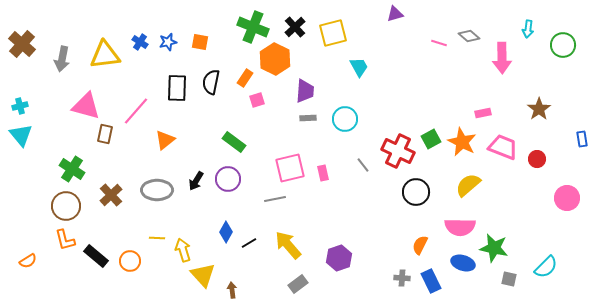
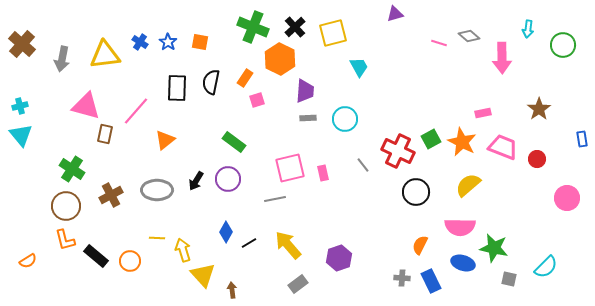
blue star at (168, 42): rotated 24 degrees counterclockwise
orange hexagon at (275, 59): moved 5 px right
brown cross at (111, 195): rotated 15 degrees clockwise
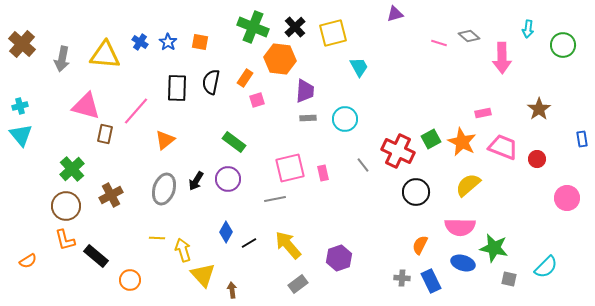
yellow triangle at (105, 55): rotated 12 degrees clockwise
orange hexagon at (280, 59): rotated 20 degrees counterclockwise
green cross at (72, 169): rotated 15 degrees clockwise
gray ellipse at (157, 190): moved 7 px right, 1 px up; rotated 72 degrees counterclockwise
orange circle at (130, 261): moved 19 px down
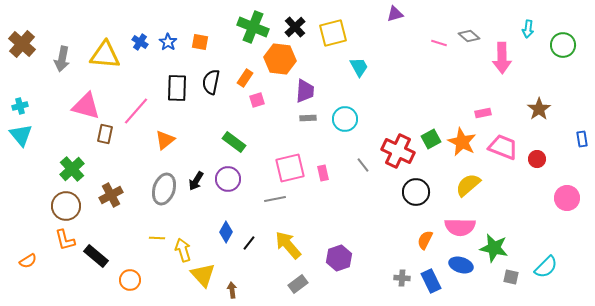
black line at (249, 243): rotated 21 degrees counterclockwise
orange semicircle at (420, 245): moved 5 px right, 5 px up
blue ellipse at (463, 263): moved 2 px left, 2 px down
gray square at (509, 279): moved 2 px right, 2 px up
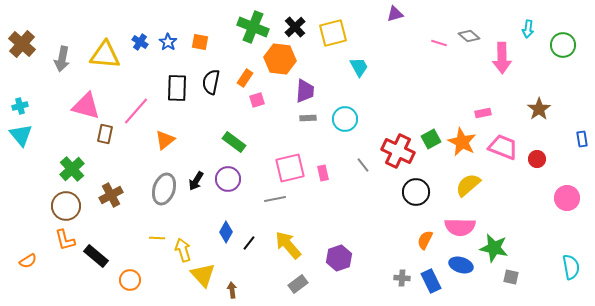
cyan semicircle at (546, 267): moved 25 px right; rotated 55 degrees counterclockwise
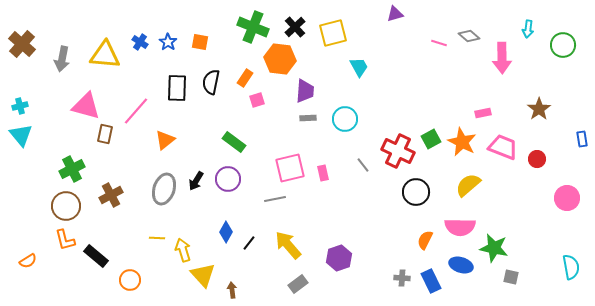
green cross at (72, 169): rotated 15 degrees clockwise
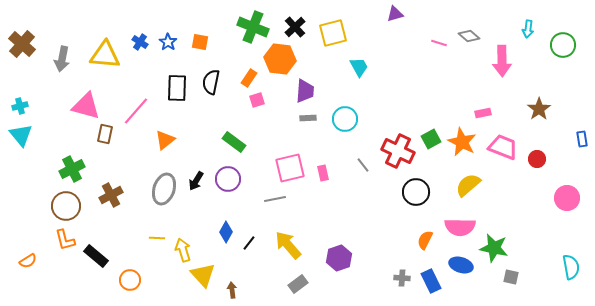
pink arrow at (502, 58): moved 3 px down
orange rectangle at (245, 78): moved 4 px right
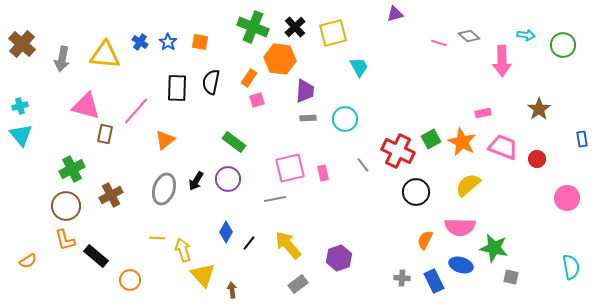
cyan arrow at (528, 29): moved 2 px left, 6 px down; rotated 90 degrees counterclockwise
blue rectangle at (431, 281): moved 3 px right
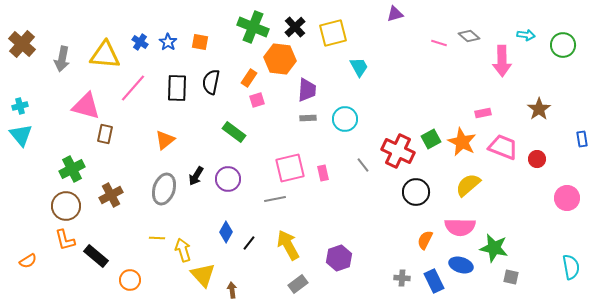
purple trapezoid at (305, 91): moved 2 px right, 1 px up
pink line at (136, 111): moved 3 px left, 23 px up
green rectangle at (234, 142): moved 10 px up
black arrow at (196, 181): moved 5 px up
yellow arrow at (288, 245): rotated 12 degrees clockwise
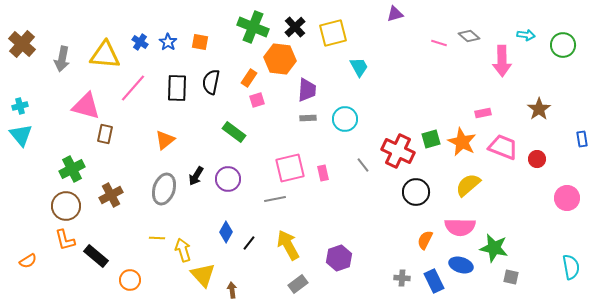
green square at (431, 139): rotated 12 degrees clockwise
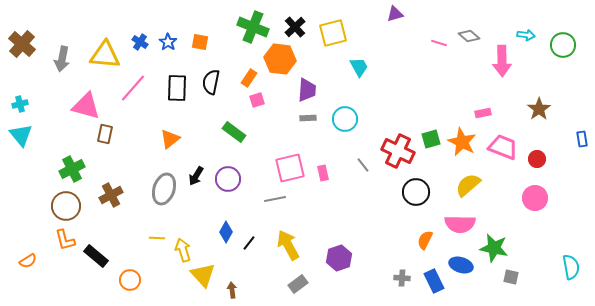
cyan cross at (20, 106): moved 2 px up
orange triangle at (165, 140): moved 5 px right, 1 px up
pink circle at (567, 198): moved 32 px left
pink semicircle at (460, 227): moved 3 px up
